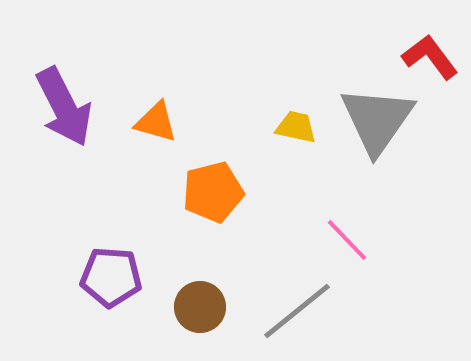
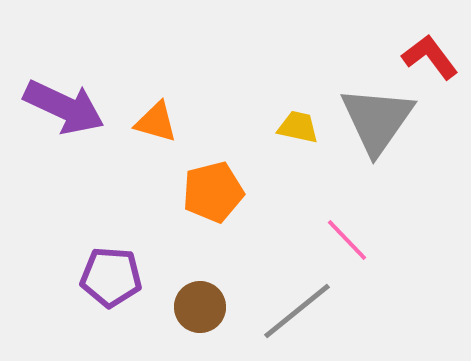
purple arrow: rotated 38 degrees counterclockwise
yellow trapezoid: moved 2 px right
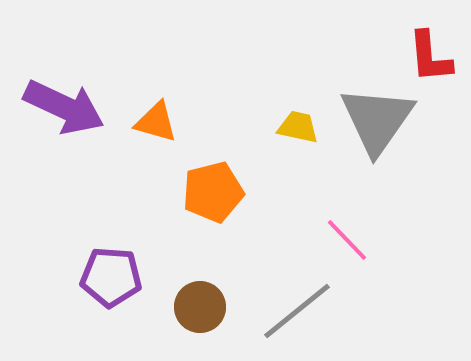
red L-shape: rotated 148 degrees counterclockwise
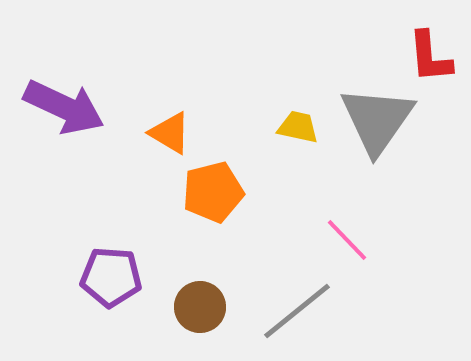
orange triangle: moved 14 px right, 11 px down; rotated 15 degrees clockwise
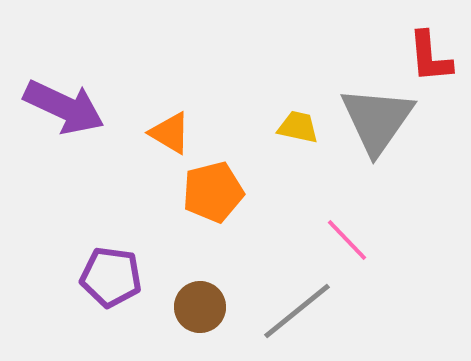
purple pentagon: rotated 4 degrees clockwise
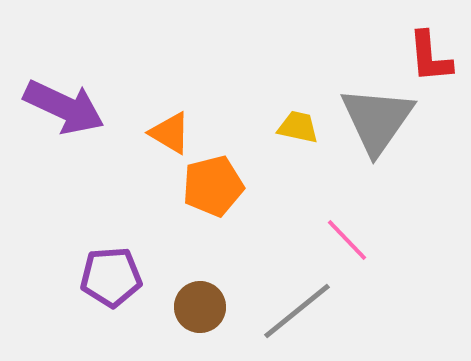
orange pentagon: moved 6 px up
purple pentagon: rotated 12 degrees counterclockwise
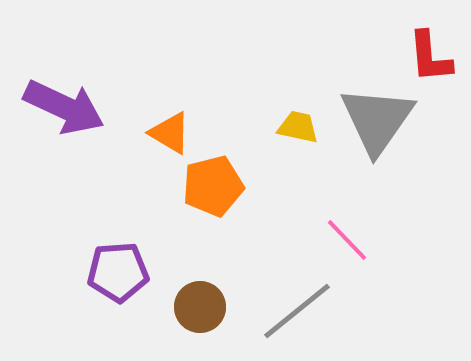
purple pentagon: moved 7 px right, 5 px up
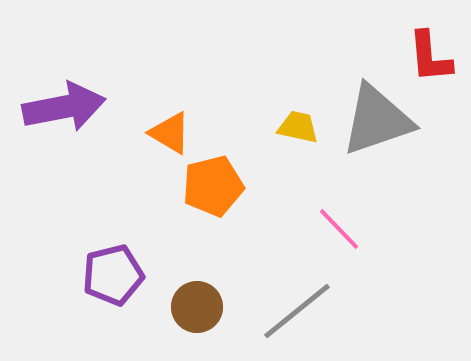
purple arrow: rotated 36 degrees counterclockwise
gray triangle: rotated 36 degrees clockwise
pink line: moved 8 px left, 11 px up
purple pentagon: moved 5 px left, 3 px down; rotated 10 degrees counterclockwise
brown circle: moved 3 px left
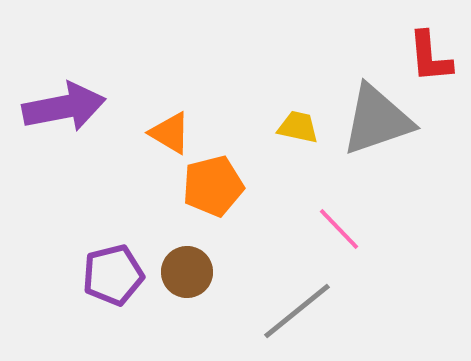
brown circle: moved 10 px left, 35 px up
